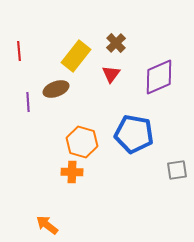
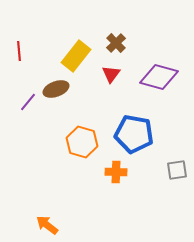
purple diamond: rotated 39 degrees clockwise
purple line: rotated 42 degrees clockwise
orange cross: moved 44 px right
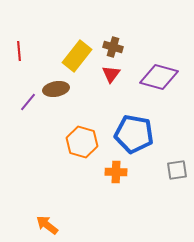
brown cross: moved 3 px left, 4 px down; rotated 30 degrees counterclockwise
yellow rectangle: moved 1 px right
brown ellipse: rotated 10 degrees clockwise
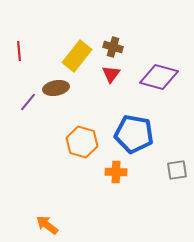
brown ellipse: moved 1 px up
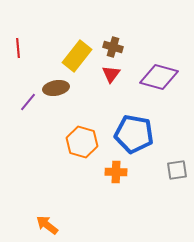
red line: moved 1 px left, 3 px up
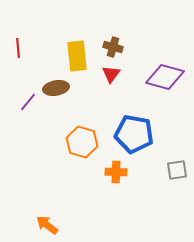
yellow rectangle: rotated 44 degrees counterclockwise
purple diamond: moved 6 px right
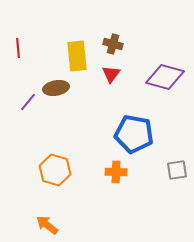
brown cross: moved 3 px up
orange hexagon: moved 27 px left, 28 px down
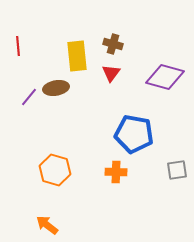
red line: moved 2 px up
red triangle: moved 1 px up
purple line: moved 1 px right, 5 px up
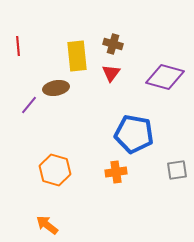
purple line: moved 8 px down
orange cross: rotated 10 degrees counterclockwise
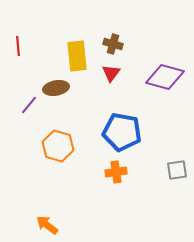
blue pentagon: moved 12 px left, 2 px up
orange hexagon: moved 3 px right, 24 px up
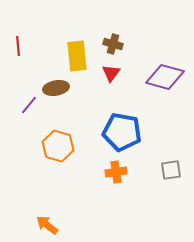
gray square: moved 6 px left
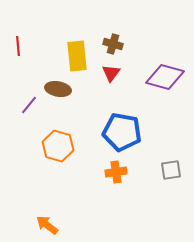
brown ellipse: moved 2 px right, 1 px down; rotated 20 degrees clockwise
